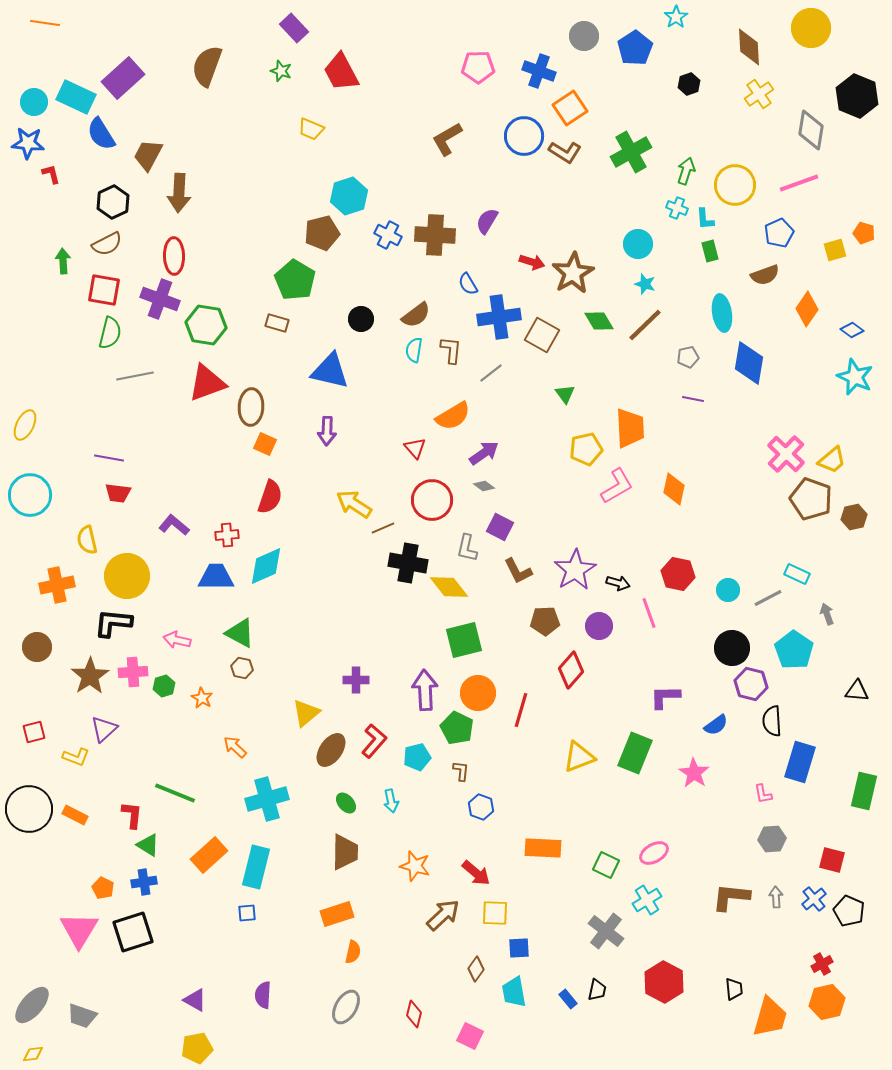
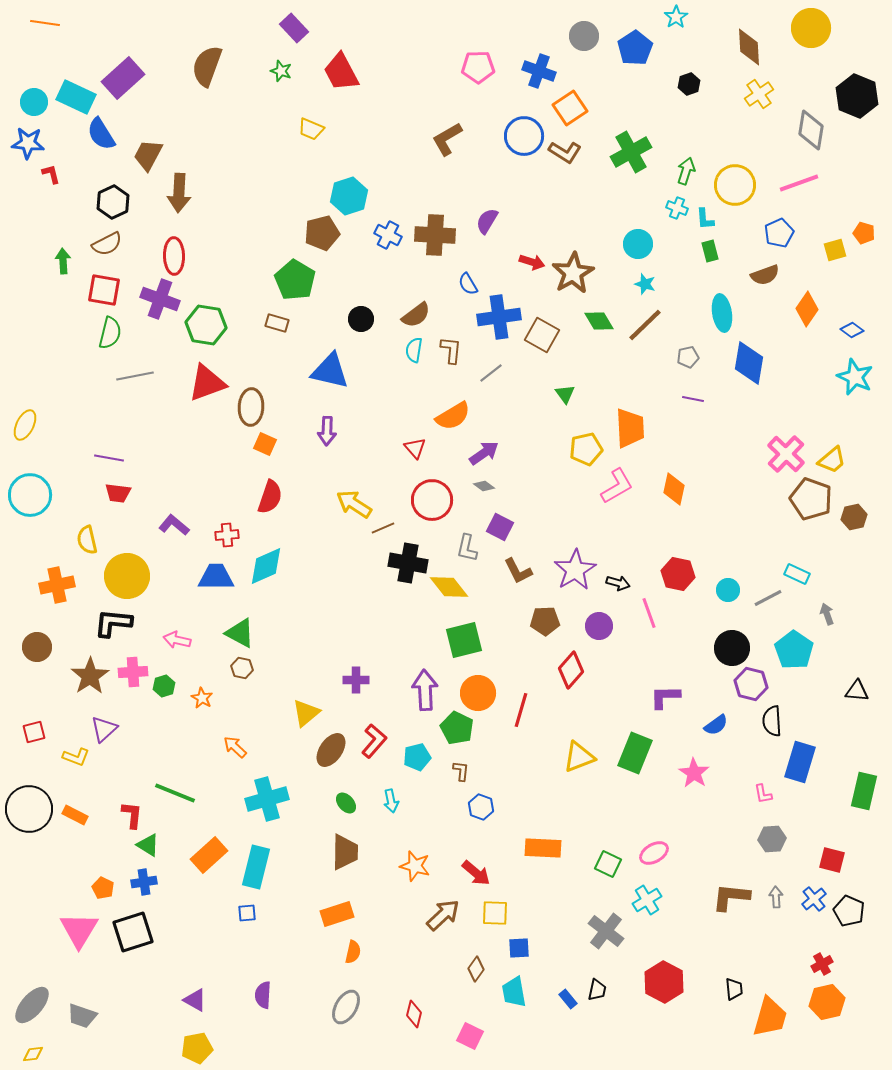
green square at (606, 865): moved 2 px right, 1 px up
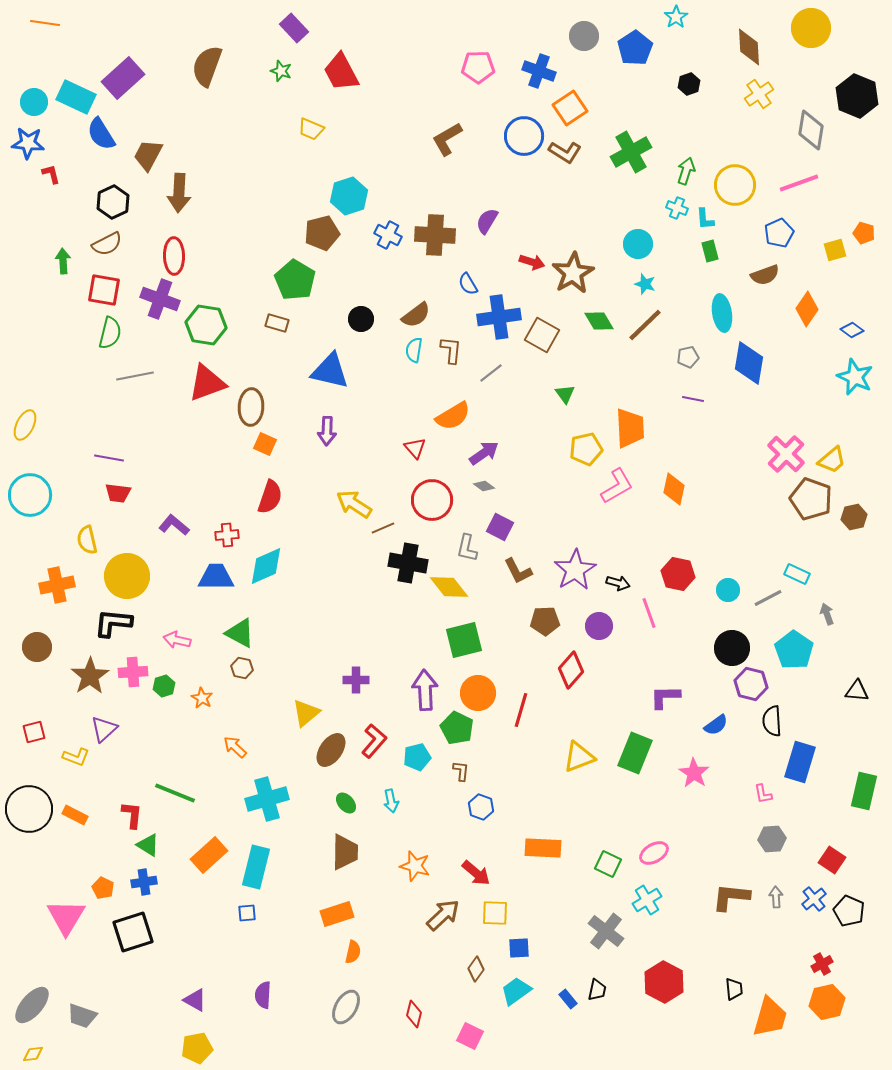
red square at (832, 860): rotated 20 degrees clockwise
pink triangle at (79, 930): moved 13 px left, 13 px up
cyan trapezoid at (514, 992): moved 2 px right, 1 px up; rotated 64 degrees clockwise
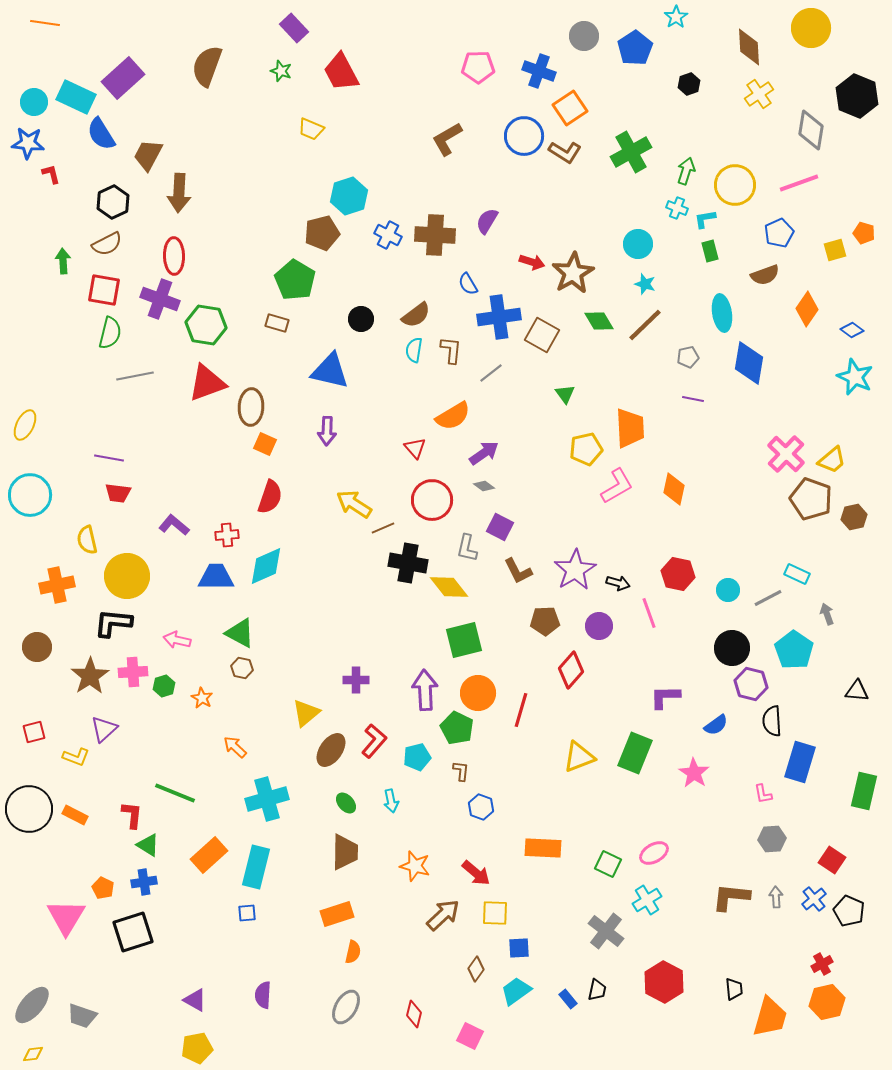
cyan L-shape at (705, 219): rotated 85 degrees clockwise
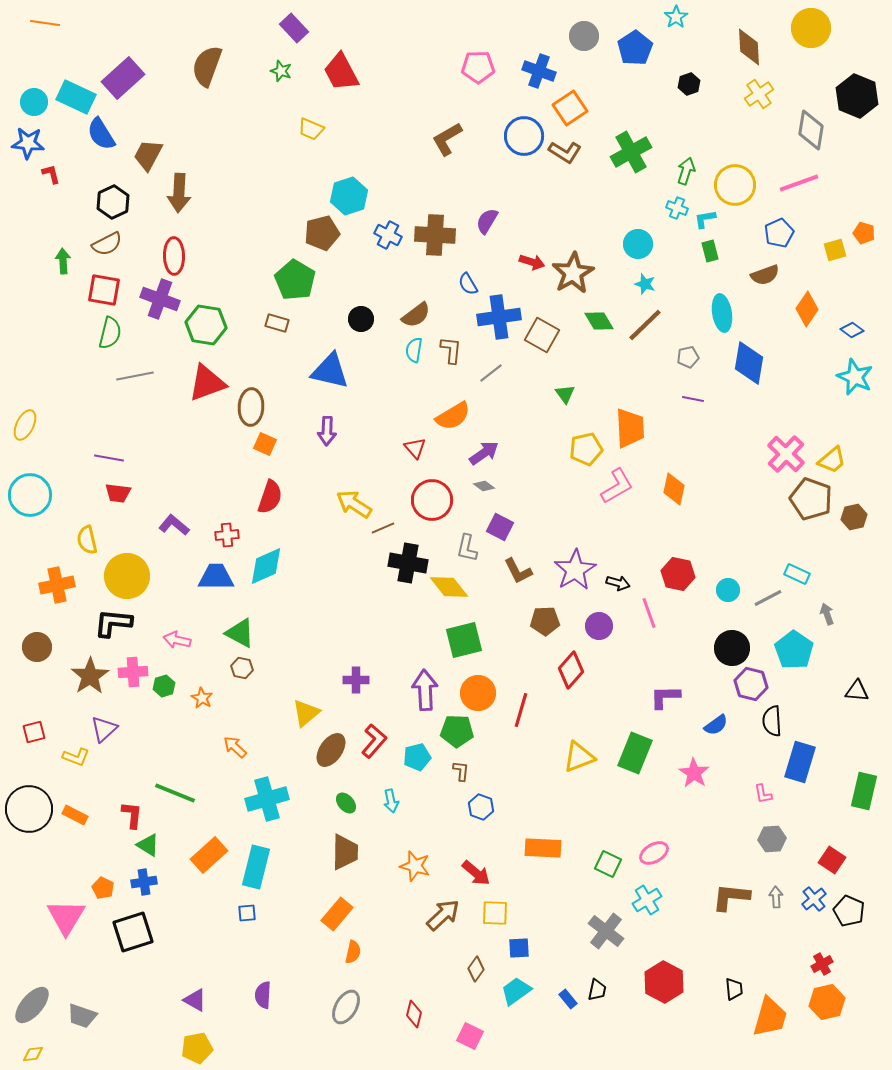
green pentagon at (457, 728): moved 3 px down; rotated 24 degrees counterclockwise
orange rectangle at (337, 914): rotated 32 degrees counterclockwise
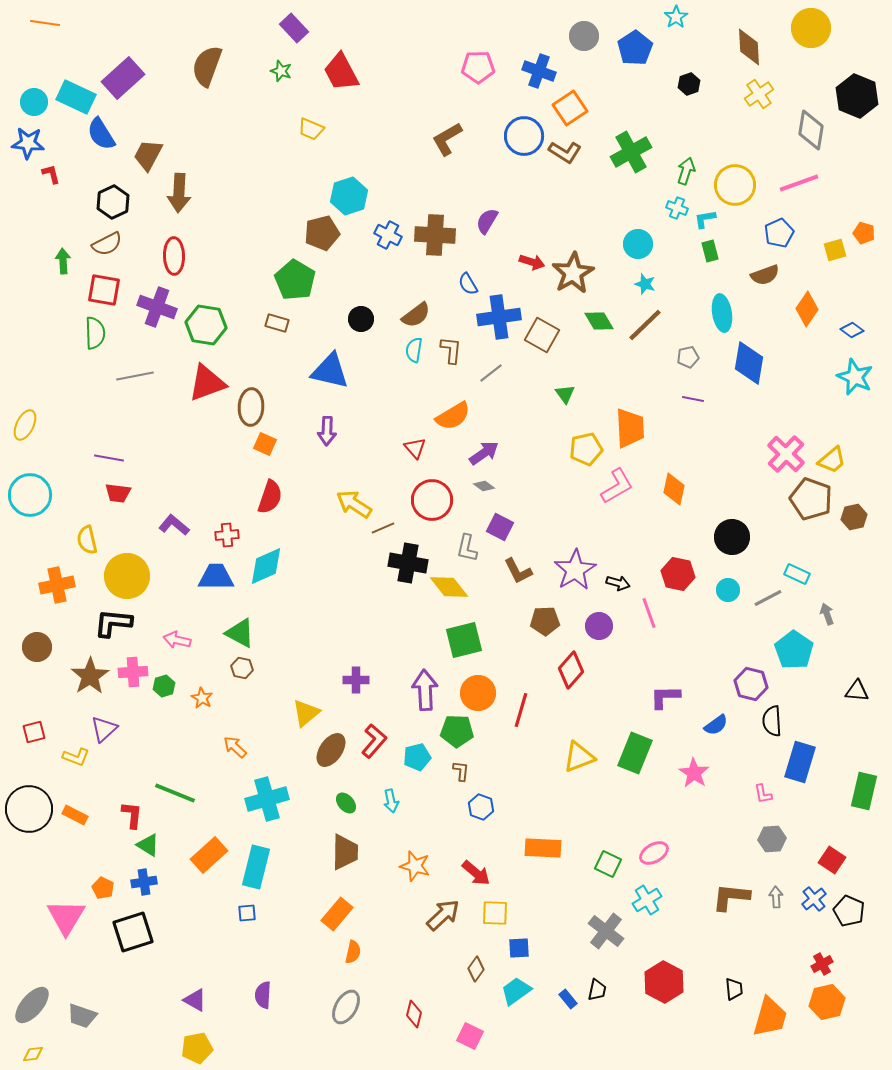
purple cross at (160, 299): moved 3 px left, 8 px down
green semicircle at (110, 333): moved 15 px left; rotated 16 degrees counterclockwise
black circle at (732, 648): moved 111 px up
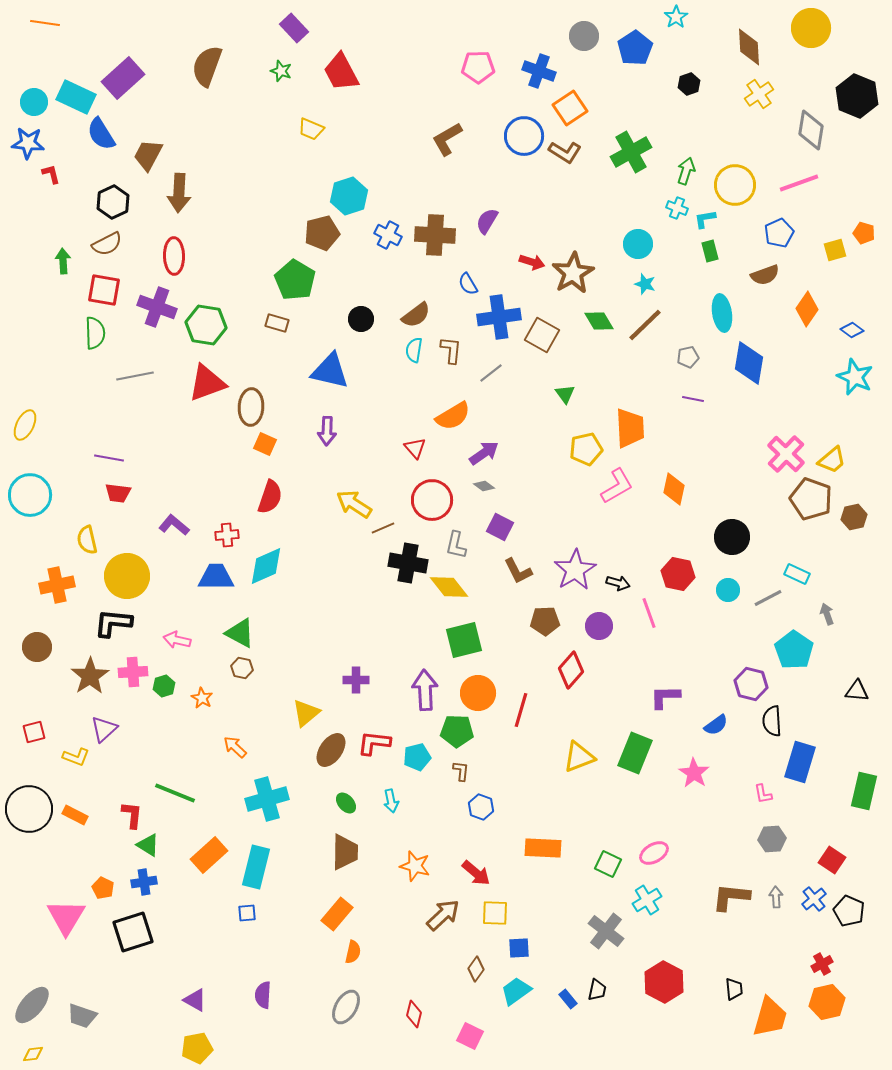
gray L-shape at (467, 548): moved 11 px left, 3 px up
red L-shape at (374, 741): moved 2 px down; rotated 124 degrees counterclockwise
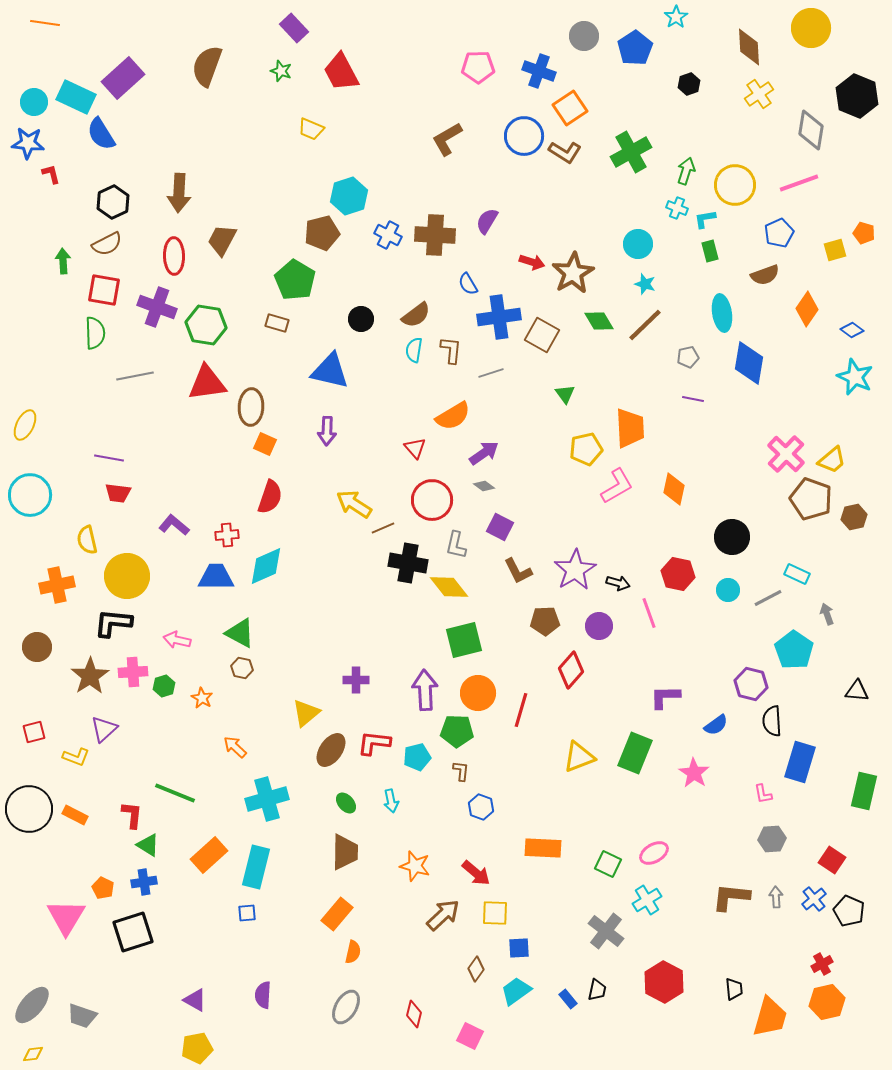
brown trapezoid at (148, 155): moved 74 px right, 85 px down
gray line at (491, 373): rotated 20 degrees clockwise
red triangle at (207, 383): rotated 12 degrees clockwise
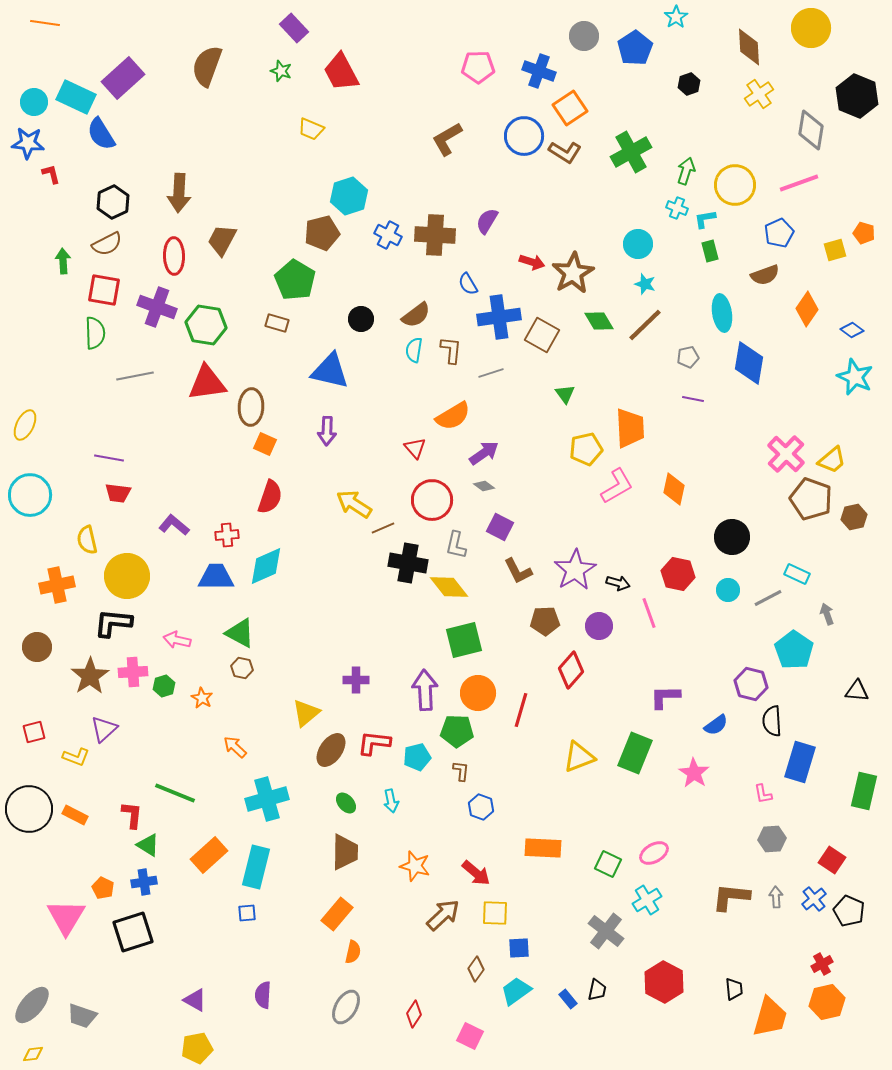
red diamond at (414, 1014): rotated 20 degrees clockwise
